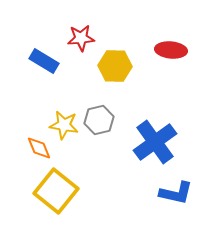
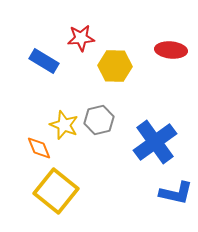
yellow star: rotated 12 degrees clockwise
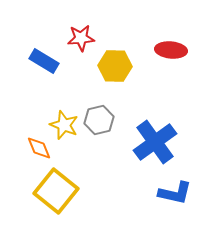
blue L-shape: moved 1 px left
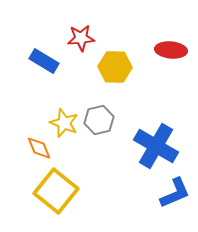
yellow hexagon: moved 1 px down
yellow star: moved 2 px up
blue cross: moved 1 px right, 4 px down; rotated 24 degrees counterclockwise
blue L-shape: rotated 36 degrees counterclockwise
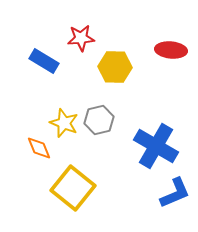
yellow square: moved 17 px right, 3 px up
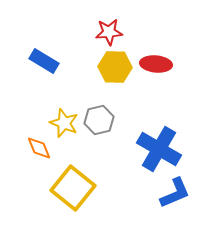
red star: moved 28 px right, 6 px up
red ellipse: moved 15 px left, 14 px down
blue cross: moved 3 px right, 3 px down
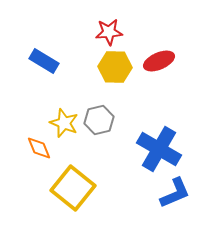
red ellipse: moved 3 px right, 3 px up; rotated 28 degrees counterclockwise
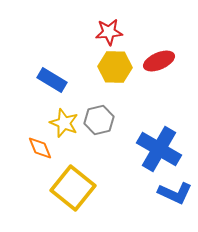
blue rectangle: moved 8 px right, 19 px down
orange diamond: moved 1 px right
blue L-shape: rotated 48 degrees clockwise
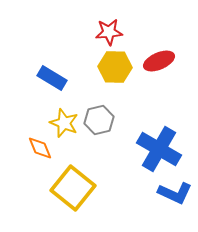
blue rectangle: moved 2 px up
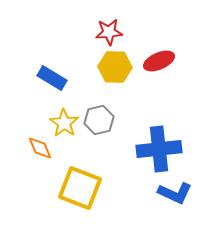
yellow star: rotated 12 degrees clockwise
blue cross: rotated 36 degrees counterclockwise
yellow square: moved 7 px right; rotated 18 degrees counterclockwise
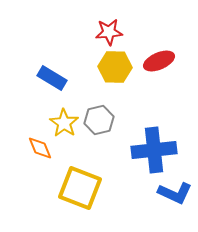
blue cross: moved 5 px left, 1 px down
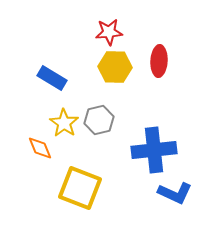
red ellipse: rotated 64 degrees counterclockwise
